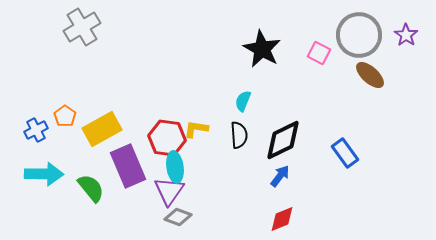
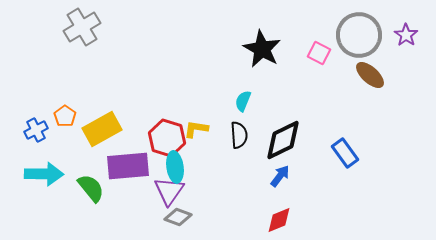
red hexagon: rotated 9 degrees clockwise
purple rectangle: rotated 72 degrees counterclockwise
red diamond: moved 3 px left, 1 px down
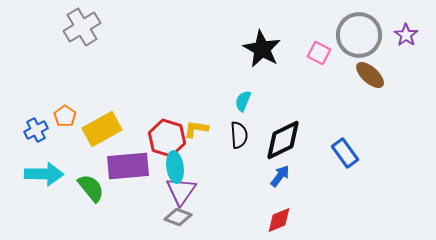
purple triangle: moved 12 px right
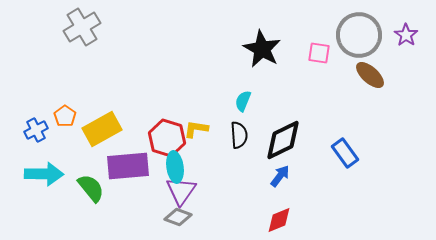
pink square: rotated 20 degrees counterclockwise
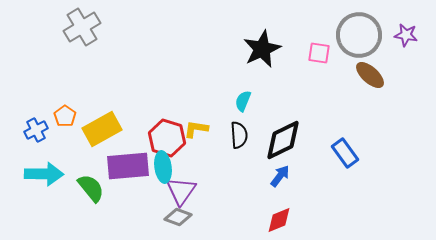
purple star: rotated 25 degrees counterclockwise
black star: rotated 18 degrees clockwise
cyan ellipse: moved 12 px left
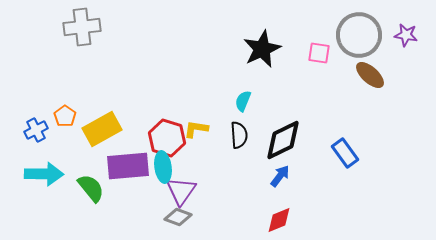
gray cross: rotated 24 degrees clockwise
